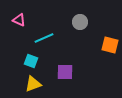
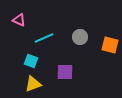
gray circle: moved 15 px down
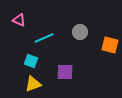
gray circle: moved 5 px up
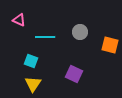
cyan line: moved 1 px right, 1 px up; rotated 24 degrees clockwise
purple square: moved 9 px right, 2 px down; rotated 24 degrees clockwise
yellow triangle: rotated 36 degrees counterclockwise
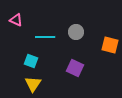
pink triangle: moved 3 px left
gray circle: moved 4 px left
purple square: moved 1 px right, 6 px up
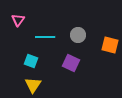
pink triangle: moved 2 px right; rotated 40 degrees clockwise
gray circle: moved 2 px right, 3 px down
purple square: moved 4 px left, 5 px up
yellow triangle: moved 1 px down
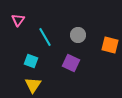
cyan line: rotated 60 degrees clockwise
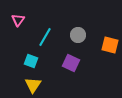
cyan line: rotated 60 degrees clockwise
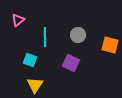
pink triangle: rotated 16 degrees clockwise
cyan line: rotated 30 degrees counterclockwise
cyan square: moved 1 px left, 1 px up
yellow triangle: moved 2 px right
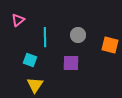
purple square: rotated 24 degrees counterclockwise
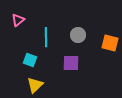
cyan line: moved 1 px right
orange square: moved 2 px up
yellow triangle: rotated 12 degrees clockwise
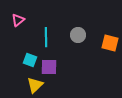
purple square: moved 22 px left, 4 px down
